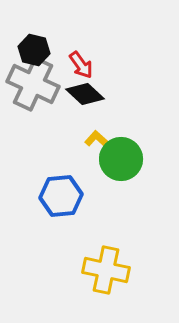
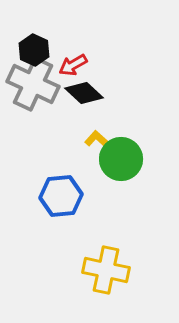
black hexagon: rotated 12 degrees clockwise
red arrow: moved 8 px left; rotated 96 degrees clockwise
black diamond: moved 1 px left, 1 px up
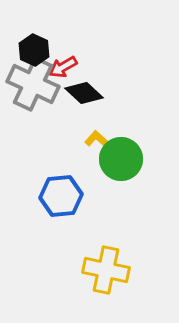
red arrow: moved 10 px left, 2 px down
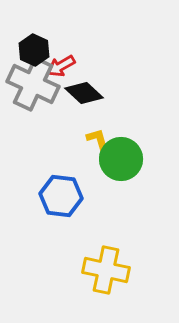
red arrow: moved 2 px left, 1 px up
yellow L-shape: rotated 32 degrees clockwise
blue hexagon: rotated 12 degrees clockwise
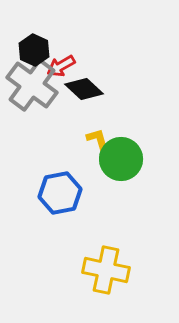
gray cross: moved 1 px left, 1 px down; rotated 12 degrees clockwise
black diamond: moved 4 px up
blue hexagon: moved 1 px left, 3 px up; rotated 18 degrees counterclockwise
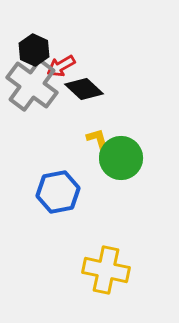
green circle: moved 1 px up
blue hexagon: moved 2 px left, 1 px up
